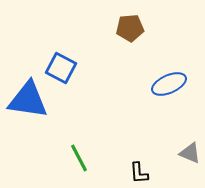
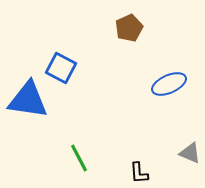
brown pentagon: moved 1 px left; rotated 20 degrees counterclockwise
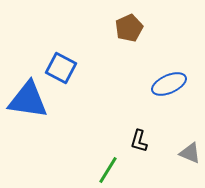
green line: moved 29 px right, 12 px down; rotated 60 degrees clockwise
black L-shape: moved 32 px up; rotated 20 degrees clockwise
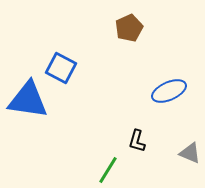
blue ellipse: moved 7 px down
black L-shape: moved 2 px left
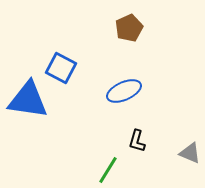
blue ellipse: moved 45 px left
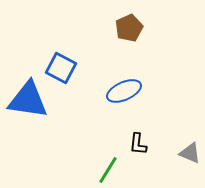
black L-shape: moved 1 px right, 3 px down; rotated 10 degrees counterclockwise
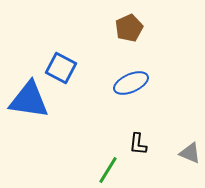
blue ellipse: moved 7 px right, 8 px up
blue triangle: moved 1 px right
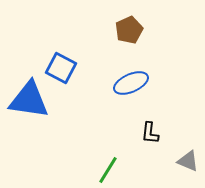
brown pentagon: moved 2 px down
black L-shape: moved 12 px right, 11 px up
gray triangle: moved 2 px left, 8 px down
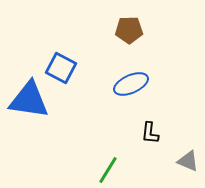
brown pentagon: rotated 24 degrees clockwise
blue ellipse: moved 1 px down
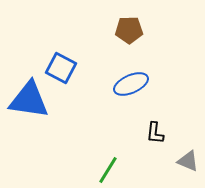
black L-shape: moved 5 px right
